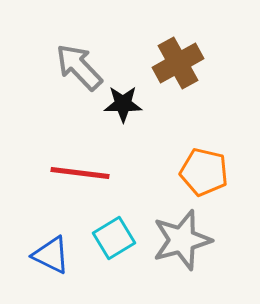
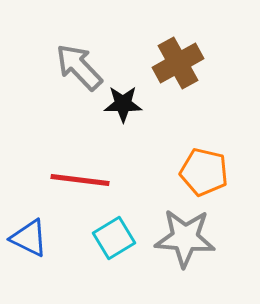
red line: moved 7 px down
gray star: moved 3 px right, 2 px up; rotated 20 degrees clockwise
blue triangle: moved 22 px left, 17 px up
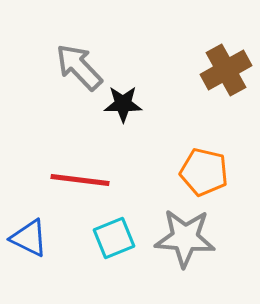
brown cross: moved 48 px right, 7 px down
cyan square: rotated 9 degrees clockwise
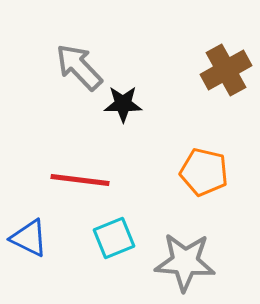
gray star: moved 24 px down
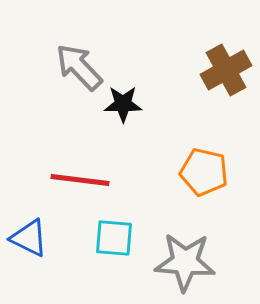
cyan square: rotated 27 degrees clockwise
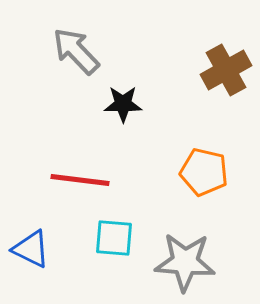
gray arrow: moved 3 px left, 16 px up
blue triangle: moved 2 px right, 11 px down
